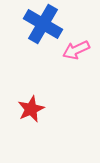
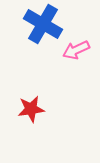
red star: rotated 16 degrees clockwise
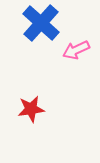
blue cross: moved 2 px left, 1 px up; rotated 12 degrees clockwise
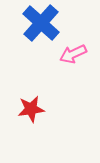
pink arrow: moved 3 px left, 4 px down
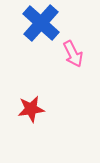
pink arrow: rotated 92 degrees counterclockwise
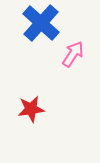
pink arrow: rotated 120 degrees counterclockwise
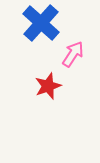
red star: moved 17 px right, 23 px up; rotated 12 degrees counterclockwise
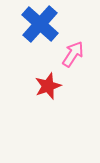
blue cross: moved 1 px left, 1 px down
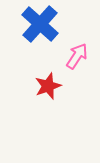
pink arrow: moved 4 px right, 2 px down
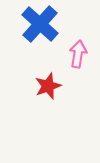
pink arrow: moved 1 px right, 2 px up; rotated 24 degrees counterclockwise
